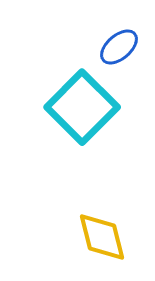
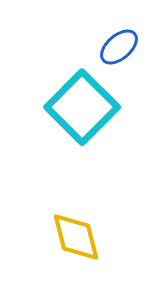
yellow diamond: moved 26 px left
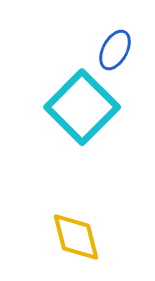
blue ellipse: moved 4 px left, 3 px down; rotated 21 degrees counterclockwise
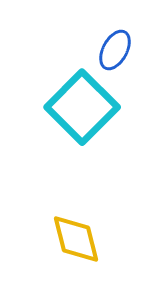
yellow diamond: moved 2 px down
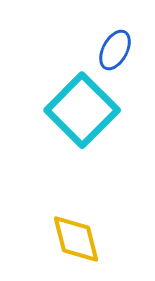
cyan square: moved 3 px down
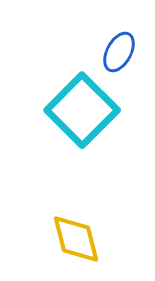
blue ellipse: moved 4 px right, 2 px down
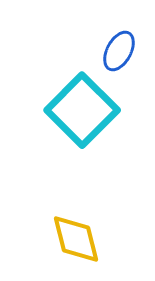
blue ellipse: moved 1 px up
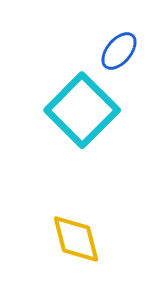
blue ellipse: rotated 12 degrees clockwise
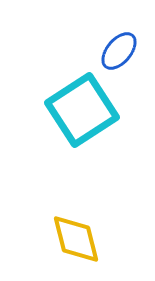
cyan square: rotated 12 degrees clockwise
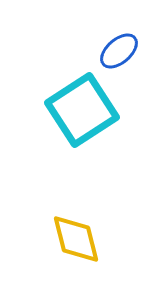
blue ellipse: rotated 9 degrees clockwise
